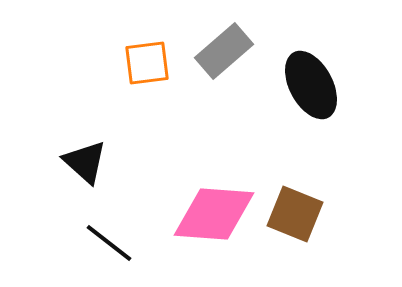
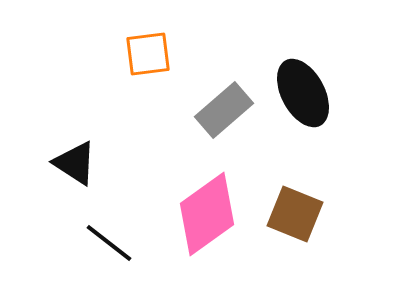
gray rectangle: moved 59 px down
orange square: moved 1 px right, 9 px up
black ellipse: moved 8 px left, 8 px down
black triangle: moved 10 px left, 1 px down; rotated 9 degrees counterclockwise
pink diamond: moved 7 px left; rotated 40 degrees counterclockwise
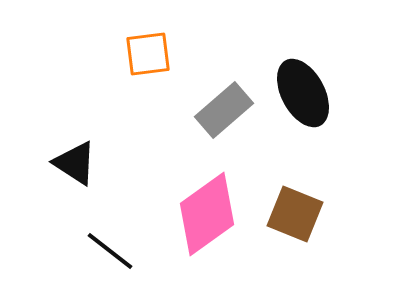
black line: moved 1 px right, 8 px down
